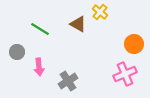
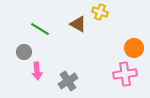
yellow cross: rotated 21 degrees counterclockwise
orange circle: moved 4 px down
gray circle: moved 7 px right
pink arrow: moved 2 px left, 4 px down
pink cross: rotated 15 degrees clockwise
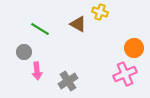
pink cross: rotated 15 degrees counterclockwise
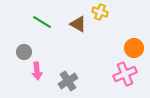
green line: moved 2 px right, 7 px up
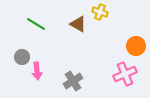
green line: moved 6 px left, 2 px down
orange circle: moved 2 px right, 2 px up
gray circle: moved 2 px left, 5 px down
gray cross: moved 5 px right
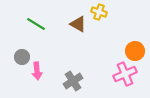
yellow cross: moved 1 px left
orange circle: moved 1 px left, 5 px down
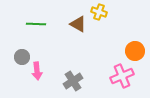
green line: rotated 30 degrees counterclockwise
pink cross: moved 3 px left, 2 px down
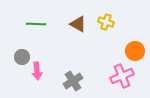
yellow cross: moved 7 px right, 10 px down
